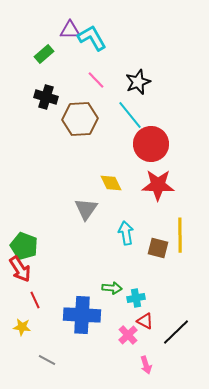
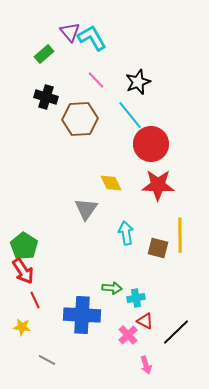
purple triangle: moved 2 px down; rotated 50 degrees clockwise
green pentagon: rotated 12 degrees clockwise
red arrow: moved 3 px right, 2 px down
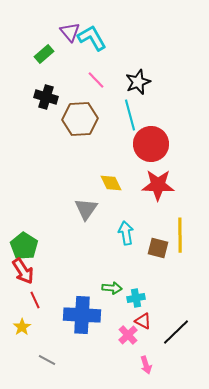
cyan line: rotated 24 degrees clockwise
red triangle: moved 2 px left
yellow star: rotated 30 degrees clockwise
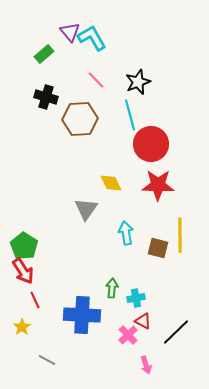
green arrow: rotated 90 degrees counterclockwise
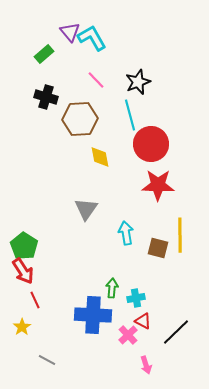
yellow diamond: moved 11 px left, 26 px up; rotated 15 degrees clockwise
blue cross: moved 11 px right
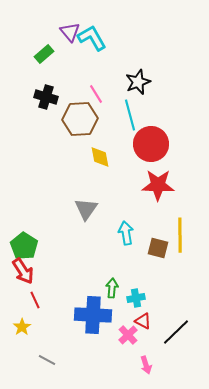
pink line: moved 14 px down; rotated 12 degrees clockwise
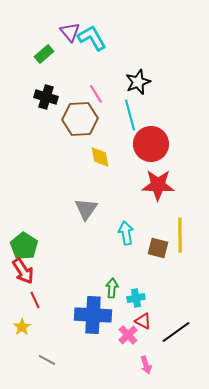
black line: rotated 8 degrees clockwise
